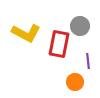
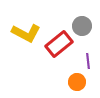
gray circle: moved 2 px right
red rectangle: rotated 40 degrees clockwise
orange circle: moved 2 px right
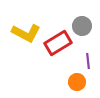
red rectangle: moved 1 px left, 1 px up; rotated 8 degrees clockwise
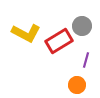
red rectangle: moved 1 px right, 2 px up
purple line: moved 2 px left, 1 px up; rotated 21 degrees clockwise
orange circle: moved 3 px down
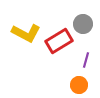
gray circle: moved 1 px right, 2 px up
orange circle: moved 2 px right
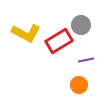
gray circle: moved 2 px left, 1 px down
purple line: rotated 63 degrees clockwise
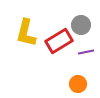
yellow L-shape: rotated 76 degrees clockwise
purple line: moved 8 px up
orange circle: moved 1 px left, 1 px up
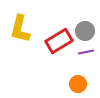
gray circle: moved 4 px right, 6 px down
yellow L-shape: moved 6 px left, 4 px up
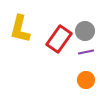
red rectangle: moved 2 px up; rotated 24 degrees counterclockwise
orange circle: moved 8 px right, 4 px up
